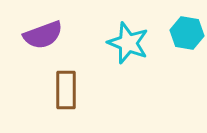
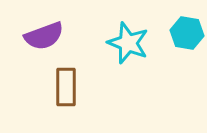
purple semicircle: moved 1 px right, 1 px down
brown rectangle: moved 3 px up
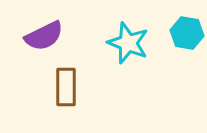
purple semicircle: rotated 6 degrees counterclockwise
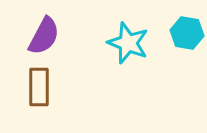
purple semicircle: rotated 36 degrees counterclockwise
brown rectangle: moved 27 px left
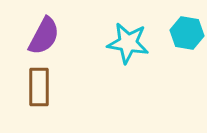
cyan star: rotated 12 degrees counterclockwise
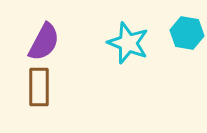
purple semicircle: moved 6 px down
cyan star: rotated 12 degrees clockwise
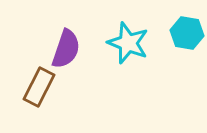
purple semicircle: moved 22 px right, 7 px down; rotated 9 degrees counterclockwise
brown rectangle: rotated 27 degrees clockwise
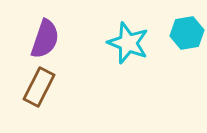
cyan hexagon: rotated 20 degrees counterclockwise
purple semicircle: moved 21 px left, 10 px up
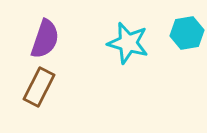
cyan star: rotated 6 degrees counterclockwise
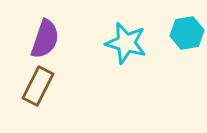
cyan star: moved 2 px left
brown rectangle: moved 1 px left, 1 px up
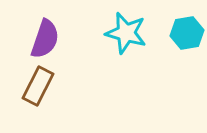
cyan star: moved 10 px up
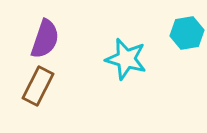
cyan star: moved 26 px down
